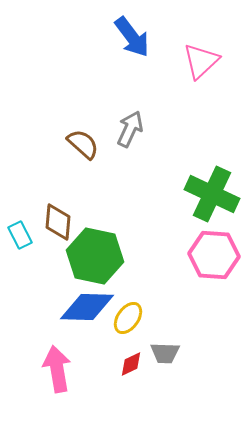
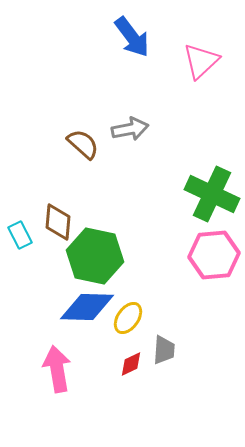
gray arrow: rotated 54 degrees clockwise
pink hexagon: rotated 9 degrees counterclockwise
gray trapezoid: moved 1 px left, 3 px up; rotated 88 degrees counterclockwise
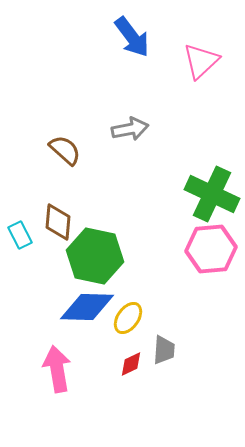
brown semicircle: moved 18 px left, 6 px down
pink hexagon: moved 3 px left, 6 px up
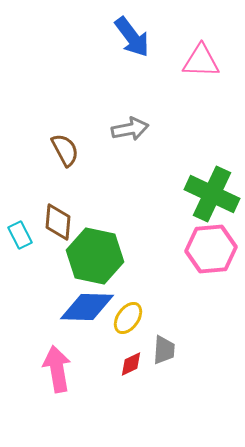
pink triangle: rotated 45 degrees clockwise
brown semicircle: rotated 20 degrees clockwise
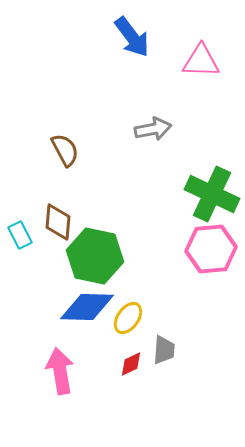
gray arrow: moved 23 px right
pink arrow: moved 3 px right, 2 px down
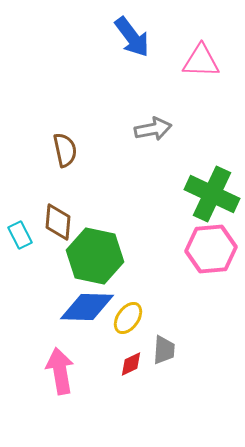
brown semicircle: rotated 16 degrees clockwise
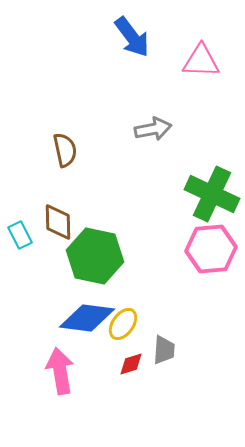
brown diamond: rotated 6 degrees counterclockwise
blue diamond: moved 11 px down; rotated 6 degrees clockwise
yellow ellipse: moved 5 px left, 6 px down
red diamond: rotated 8 degrees clockwise
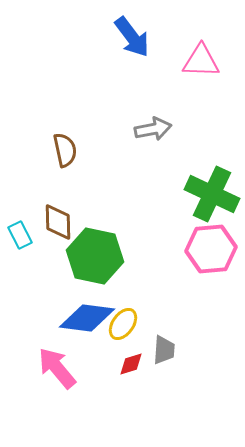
pink arrow: moved 3 px left, 3 px up; rotated 30 degrees counterclockwise
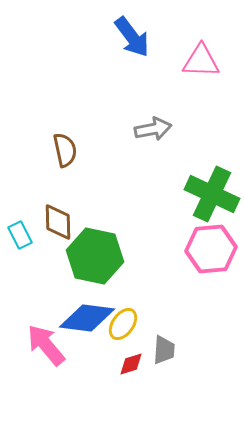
pink arrow: moved 11 px left, 23 px up
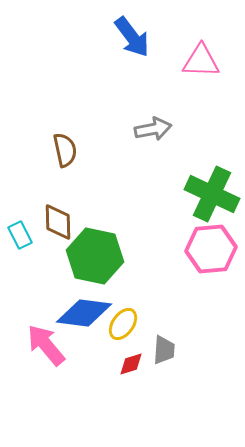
blue diamond: moved 3 px left, 5 px up
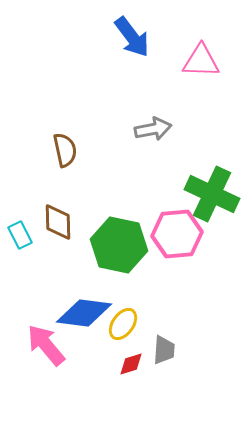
pink hexagon: moved 34 px left, 15 px up
green hexagon: moved 24 px right, 11 px up
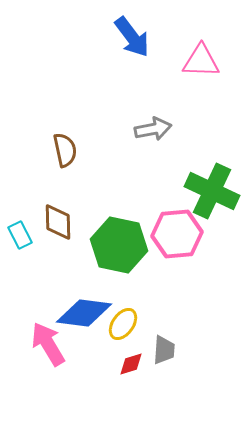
green cross: moved 3 px up
pink arrow: moved 2 px right, 1 px up; rotated 9 degrees clockwise
